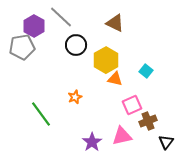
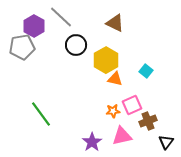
orange star: moved 38 px right, 14 px down; rotated 16 degrees clockwise
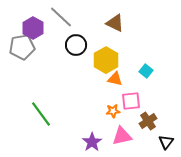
purple hexagon: moved 1 px left, 2 px down
pink square: moved 1 px left, 4 px up; rotated 18 degrees clockwise
brown cross: rotated 12 degrees counterclockwise
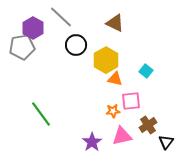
brown cross: moved 4 px down
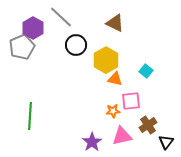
gray pentagon: rotated 15 degrees counterclockwise
green line: moved 11 px left, 2 px down; rotated 40 degrees clockwise
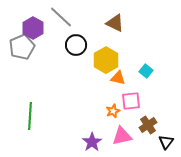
orange triangle: moved 3 px right, 1 px up
orange star: rotated 16 degrees counterclockwise
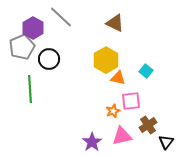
black circle: moved 27 px left, 14 px down
green line: moved 27 px up; rotated 8 degrees counterclockwise
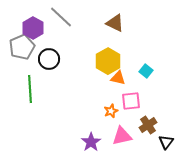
yellow hexagon: moved 2 px right, 1 px down
orange star: moved 2 px left
purple star: moved 1 px left
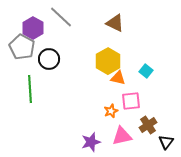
gray pentagon: rotated 20 degrees counterclockwise
purple star: rotated 18 degrees clockwise
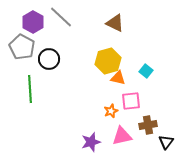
purple hexagon: moved 6 px up
yellow hexagon: rotated 15 degrees clockwise
brown cross: rotated 24 degrees clockwise
